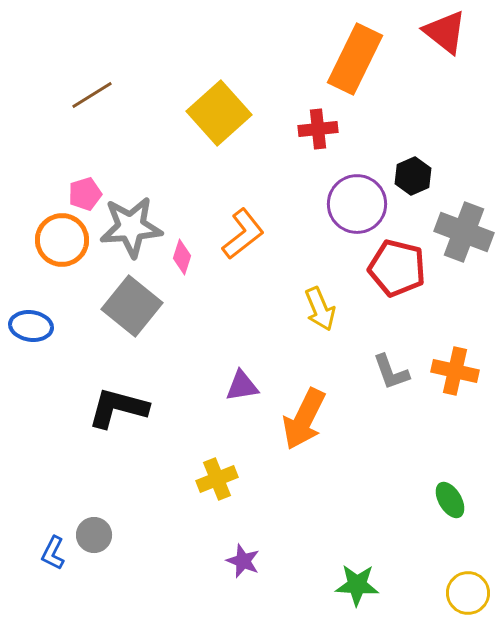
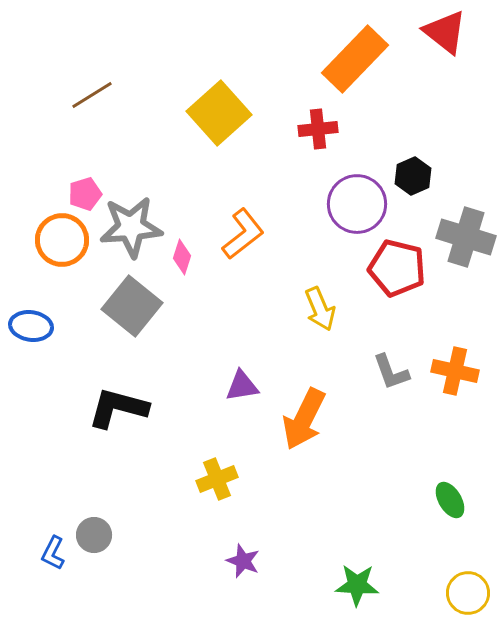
orange rectangle: rotated 18 degrees clockwise
gray cross: moved 2 px right, 5 px down; rotated 4 degrees counterclockwise
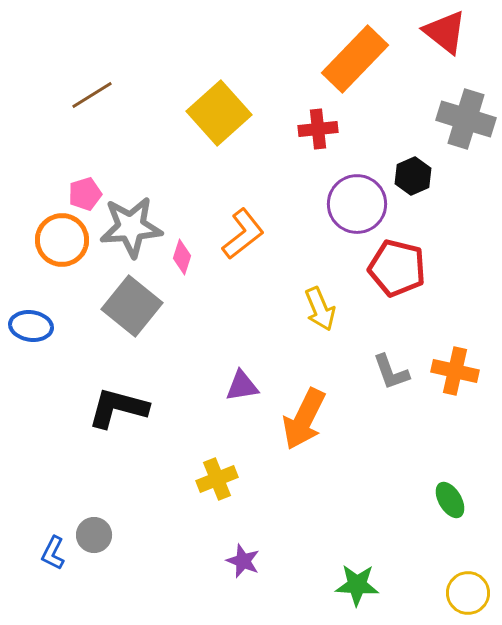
gray cross: moved 118 px up
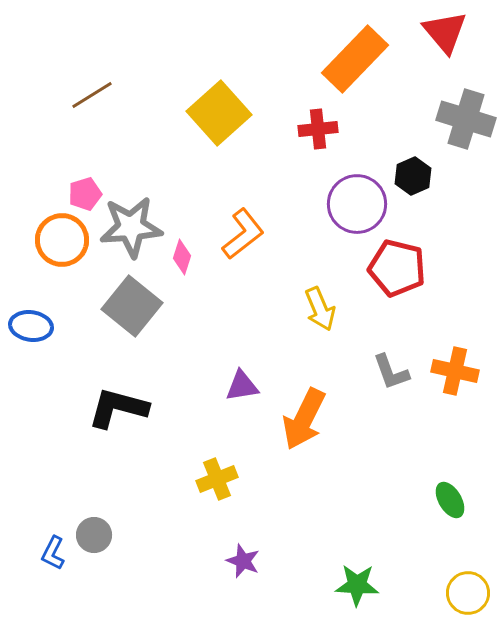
red triangle: rotated 12 degrees clockwise
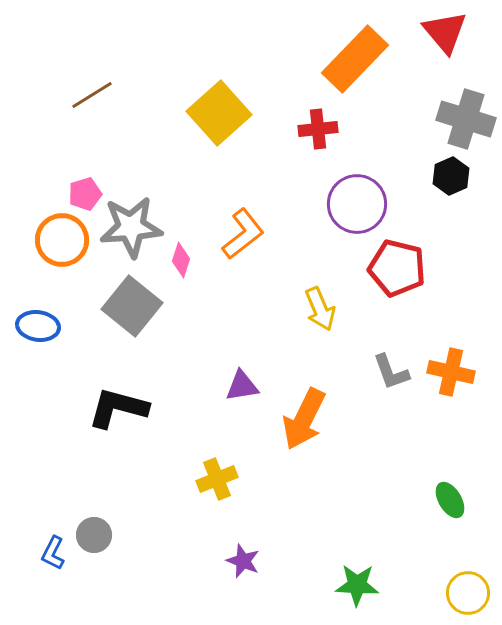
black hexagon: moved 38 px right
pink diamond: moved 1 px left, 3 px down
blue ellipse: moved 7 px right
orange cross: moved 4 px left, 1 px down
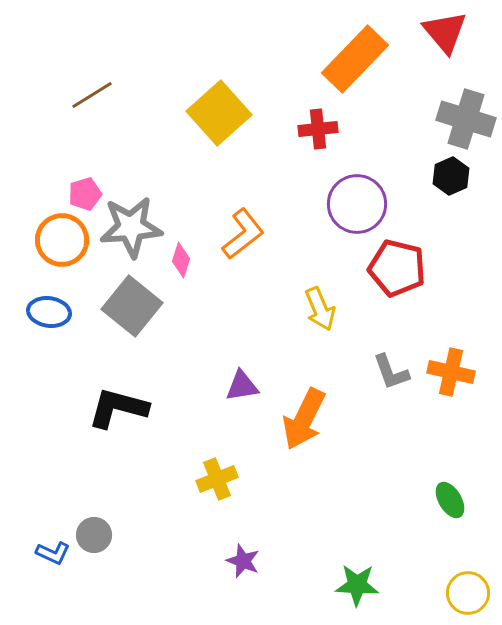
blue ellipse: moved 11 px right, 14 px up
blue L-shape: rotated 92 degrees counterclockwise
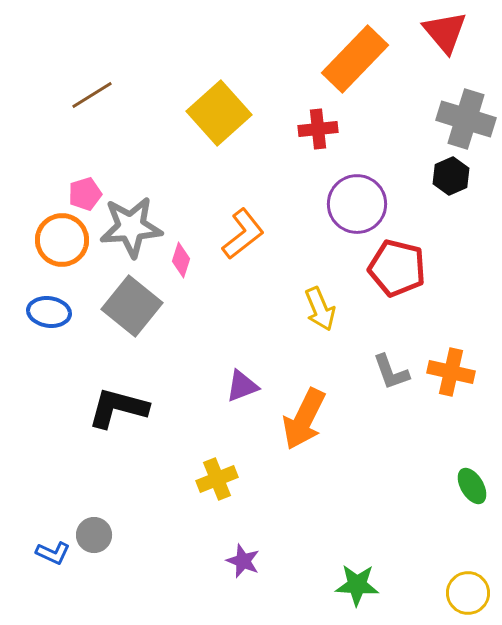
purple triangle: rotated 12 degrees counterclockwise
green ellipse: moved 22 px right, 14 px up
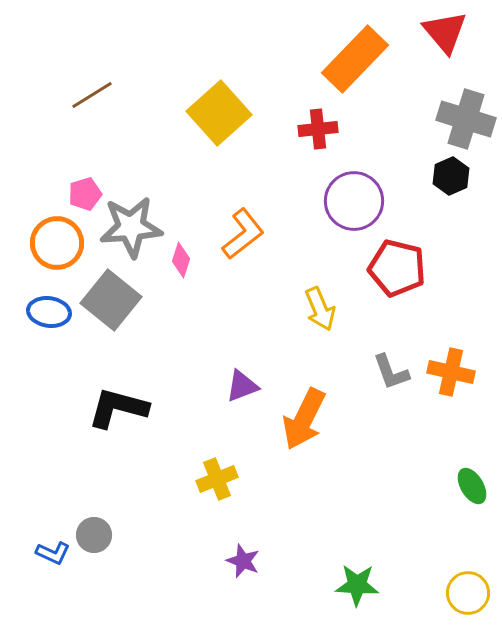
purple circle: moved 3 px left, 3 px up
orange circle: moved 5 px left, 3 px down
gray square: moved 21 px left, 6 px up
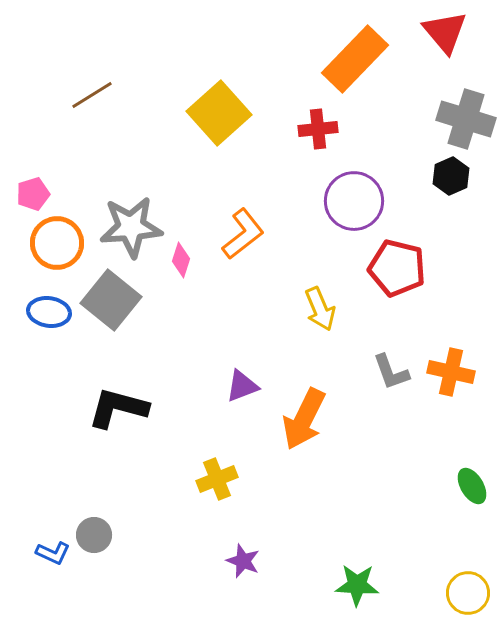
pink pentagon: moved 52 px left
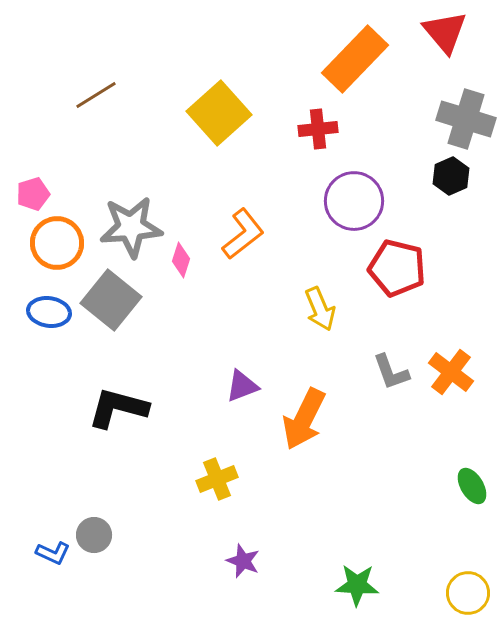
brown line: moved 4 px right
orange cross: rotated 24 degrees clockwise
